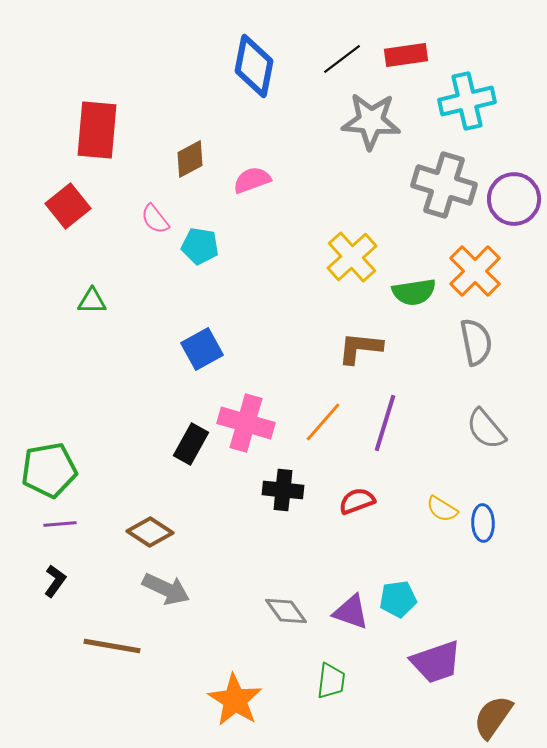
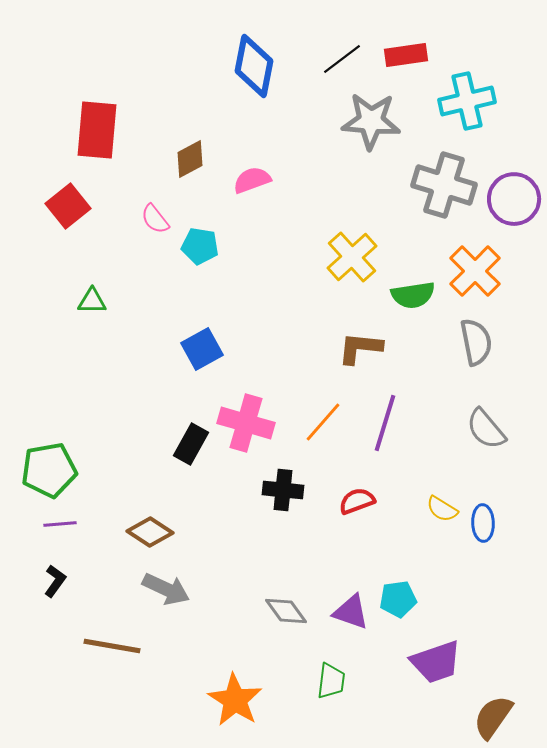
green semicircle at (414, 292): moved 1 px left, 3 px down
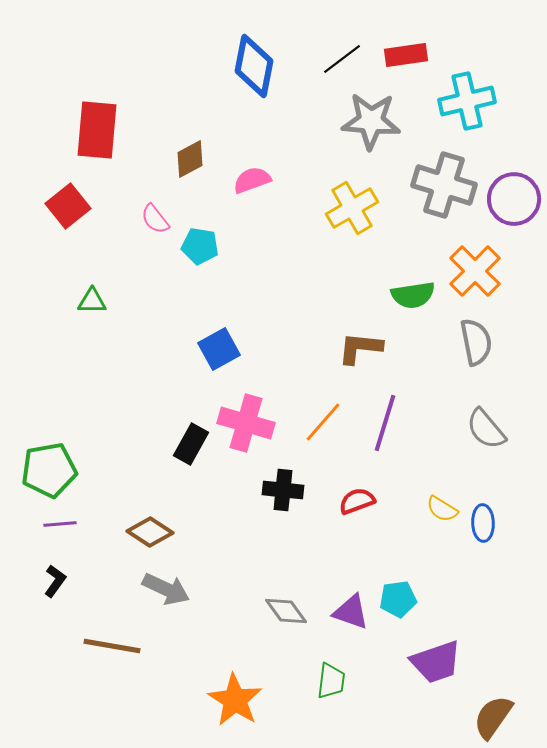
yellow cross at (352, 257): moved 49 px up; rotated 12 degrees clockwise
blue square at (202, 349): moved 17 px right
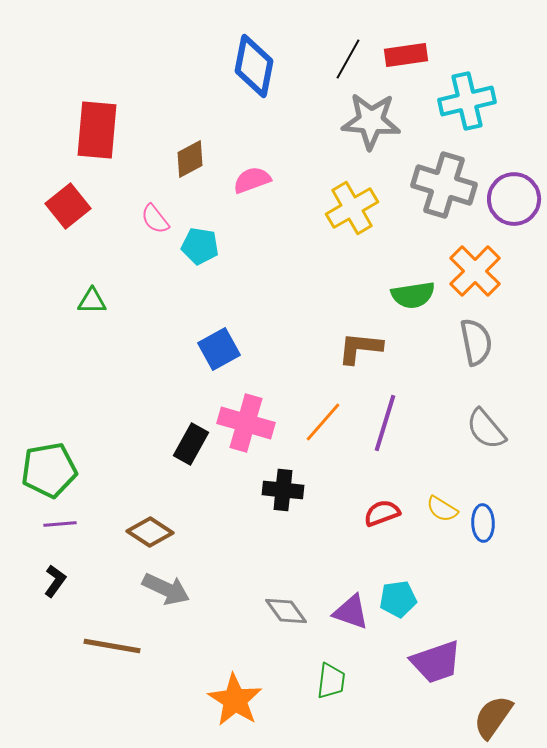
black line at (342, 59): moved 6 px right; rotated 24 degrees counterclockwise
red semicircle at (357, 501): moved 25 px right, 12 px down
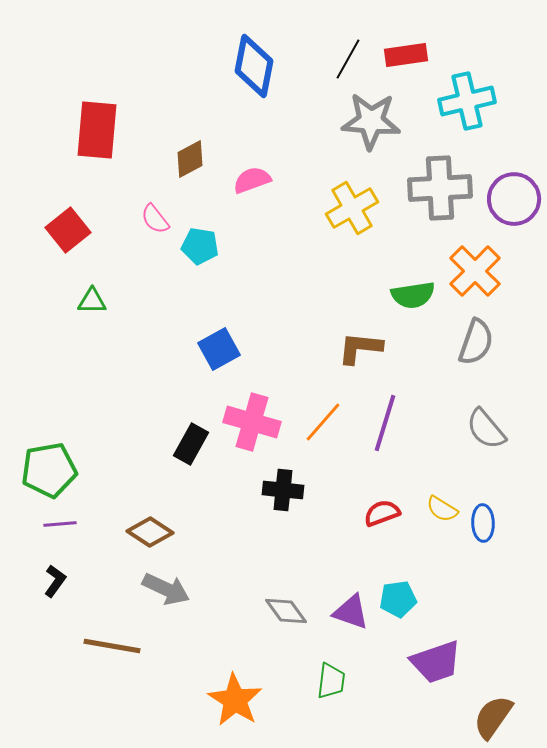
gray cross at (444, 185): moved 4 px left, 3 px down; rotated 20 degrees counterclockwise
red square at (68, 206): moved 24 px down
gray semicircle at (476, 342): rotated 30 degrees clockwise
pink cross at (246, 423): moved 6 px right, 1 px up
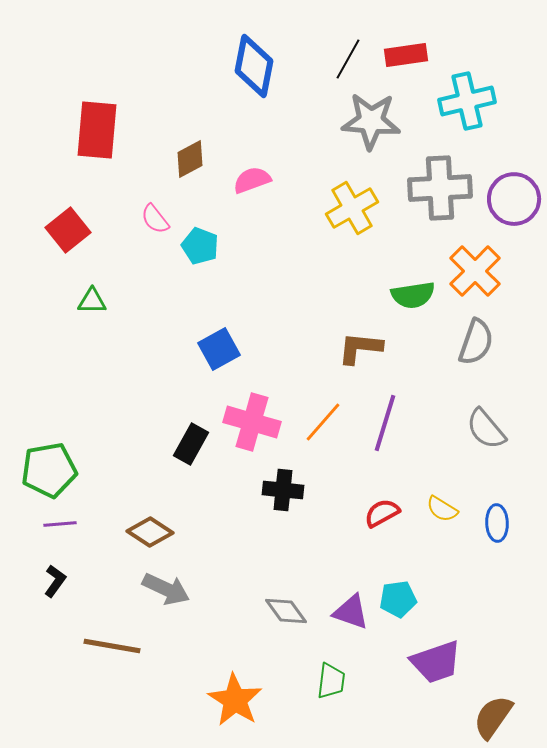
cyan pentagon at (200, 246): rotated 12 degrees clockwise
red semicircle at (382, 513): rotated 9 degrees counterclockwise
blue ellipse at (483, 523): moved 14 px right
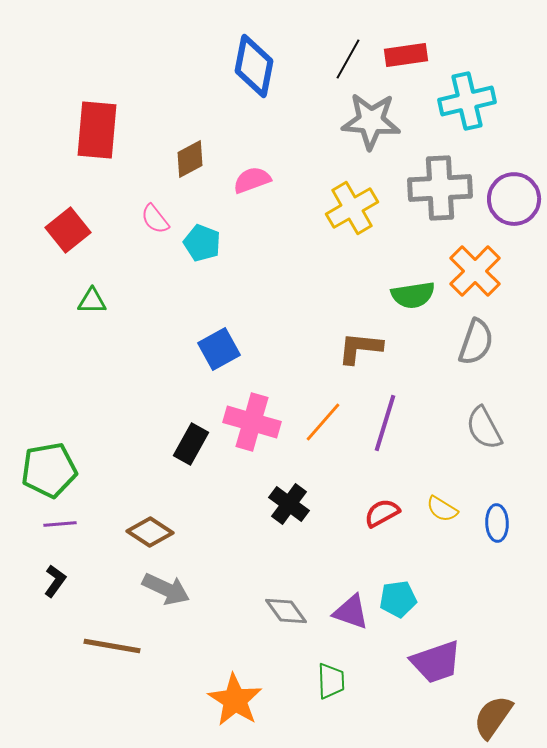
cyan pentagon at (200, 246): moved 2 px right, 3 px up
gray semicircle at (486, 429): moved 2 px left, 1 px up; rotated 12 degrees clockwise
black cross at (283, 490): moved 6 px right, 14 px down; rotated 30 degrees clockwise
green trapezoid at (331, 681): rotated 9 degrees counterclockwise
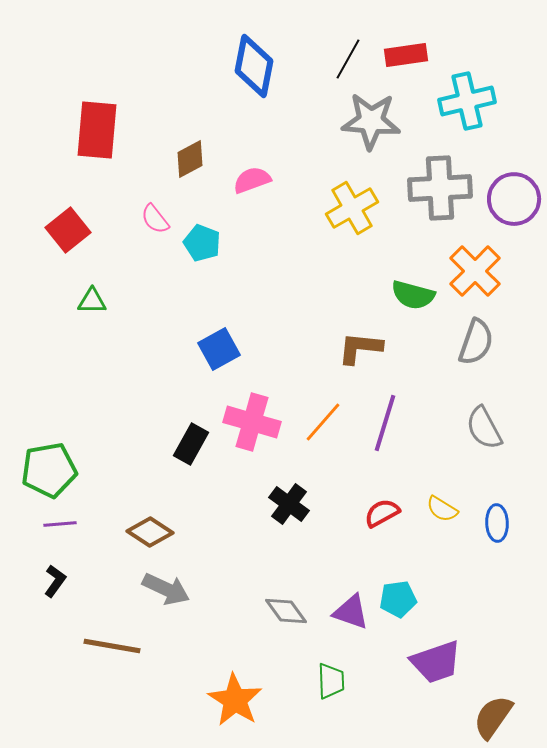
green semicircle at (413, 295): rotated 24 degrees clockwise
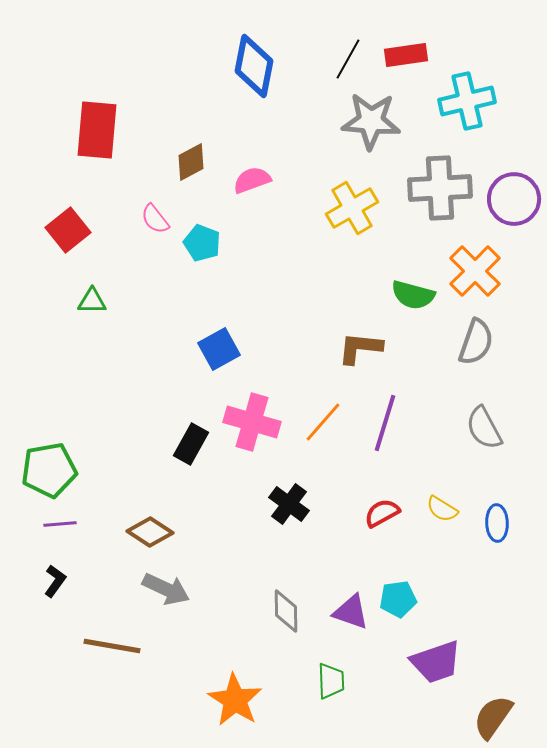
brown diamond at (190, 159): moved 1 px right, 3 px down
gray diamond at (286, 611): rotated 36 degrees clockwise
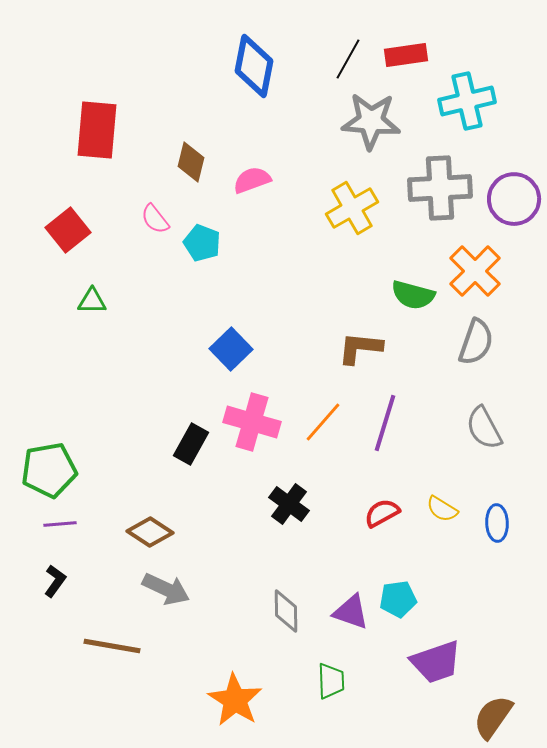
brown diamond at (191, 162): rotated 48 degrees counterclockwise
blue square at (219, 349): moved 12 px right; rotated 15 degrees counterclockwise
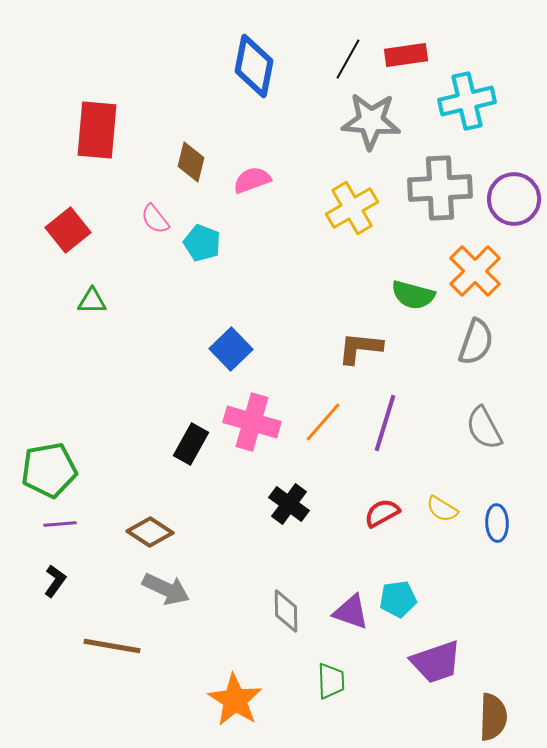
brown semicircle at (493, 717): rotated 147 degrees clockwise
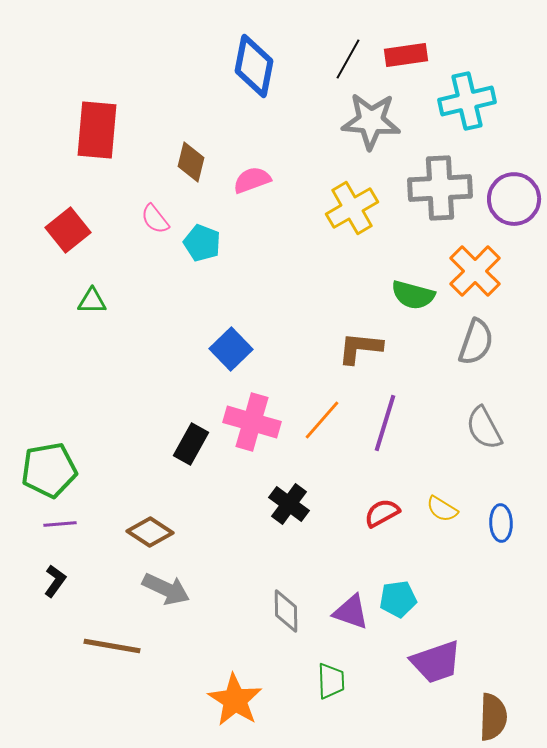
orange line at (323, 422): moved 1 px left, 2 px up
blue ellipse at (497, 523): moved 4 px right
